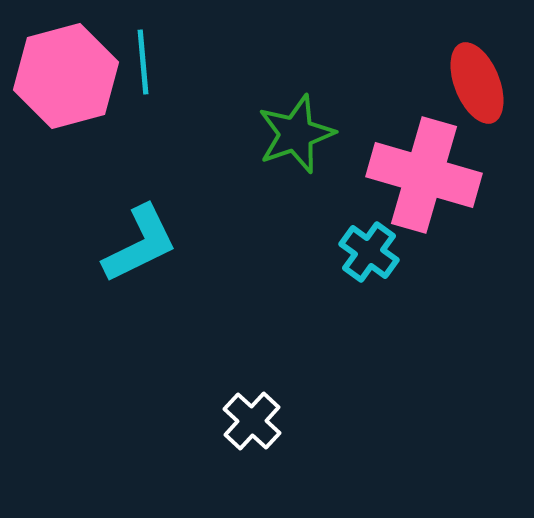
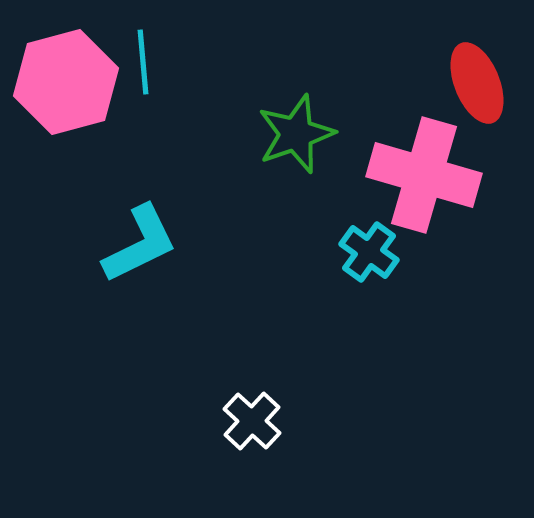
pink hexagon: moved 6 px down
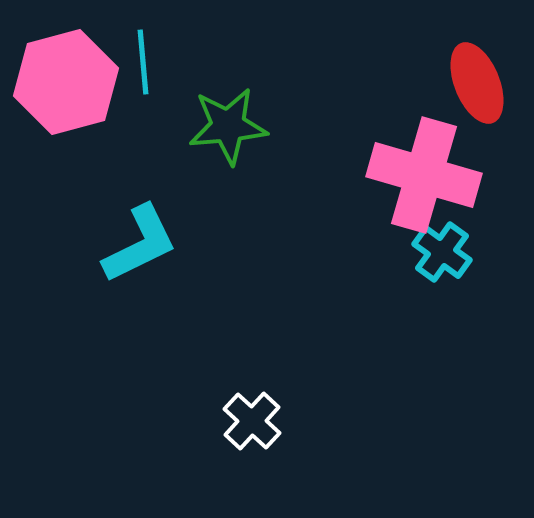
green star: moved 68 px left, 8 px up; rotated 14 degrees clockwise
cyan cross: moved 73 px right
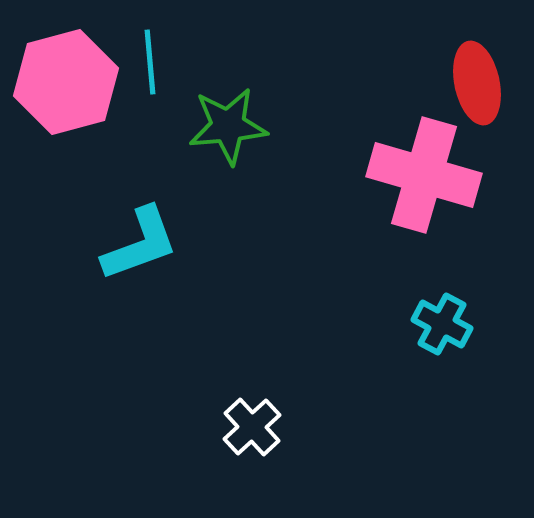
cyan line: moved 7 px right
red ellipse: rotated 10 degrees clockwise
cyan L-shape: rotated 6 degrees clockwise
cyan cross: moved 72 px down; rotated 8 degrees counterclockwise
white cross: moved 6 px down; rotated 4 degrees clockwise
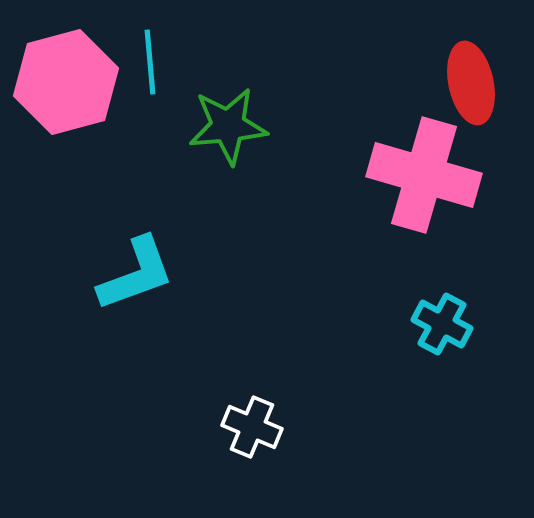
red ellipse: moved 6 px left
cyan L-shape: moved 4 px left, 30 px down
white cross: rotated 24 degrees counterclockwise
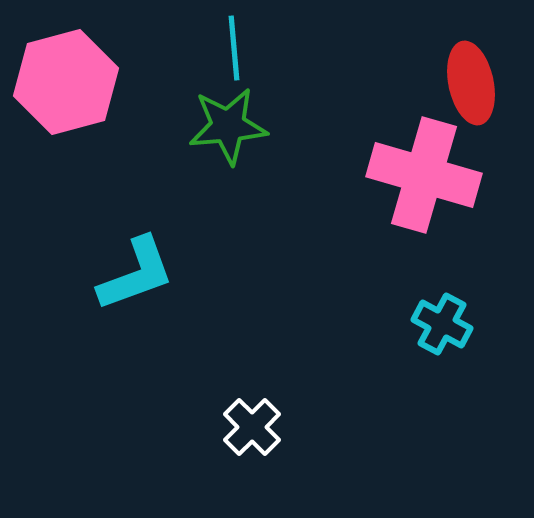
cyan line: moved 84 px right, 14 px up
white cross: rotated 22 degrees clockwise
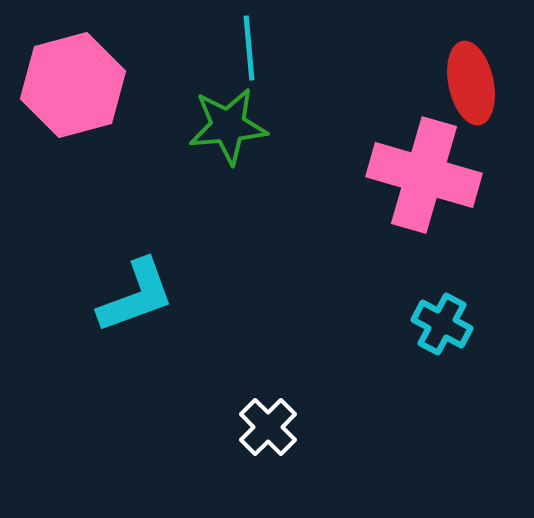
cyan line: moved 15 px right
pink hexagon: moved 7 px right, 3 px down
cyan L-shape: moved 22 px down
white cross: moved 16 px right
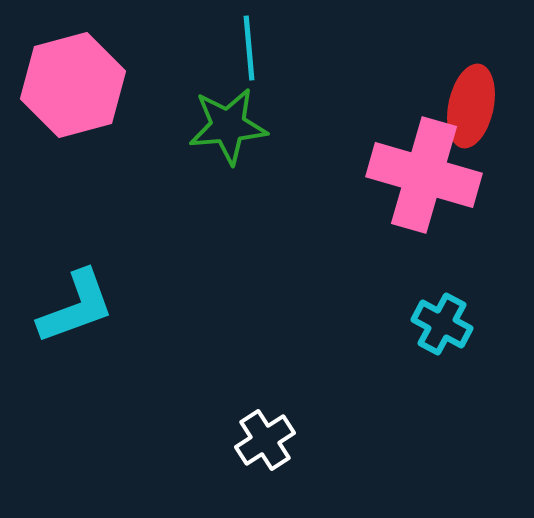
red ellipse: moved 23 px down; rotated 24 degrees clockwise
cyan L-shape: moved 60 px left, 11 px down
white cross: moved 3 px left, 13 px down; rotated 12 degrees clockwise
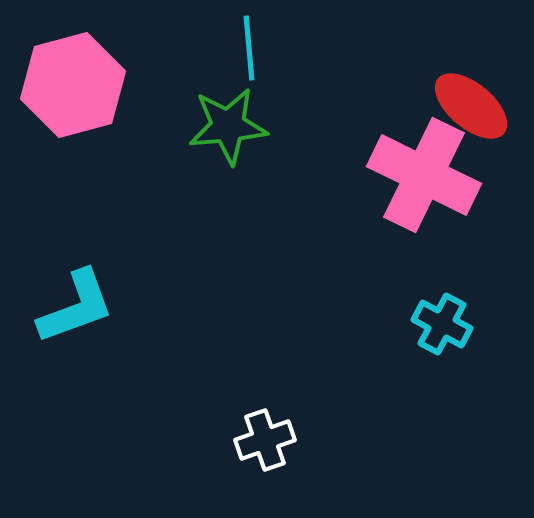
red ellipse: rotated 62 degrees counterclockwise
pink cross: rotated 10 degrees clockwise
white cross: rotated 14 degrees clockwise
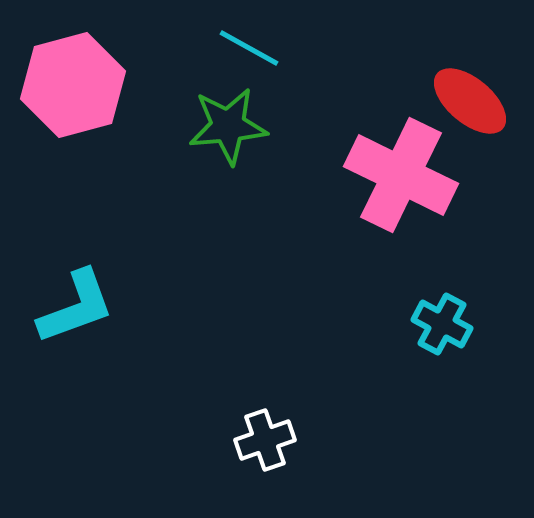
cyan line: rotated 56 degrees counterclockwise
red ellipse: moved 1 px left, 5 px up
pink cross: moved 23 px left
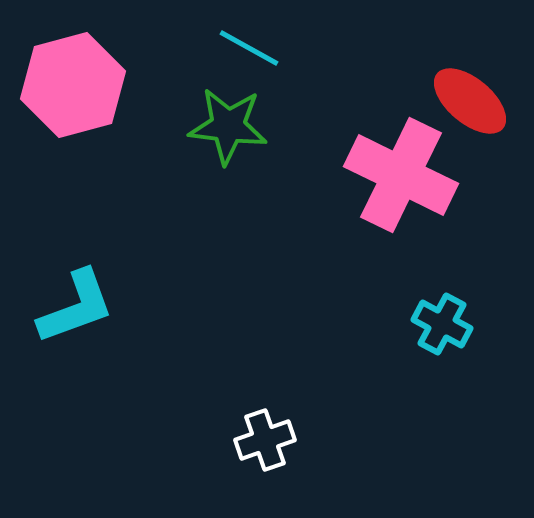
green star: rotated 12 degrees clockwise
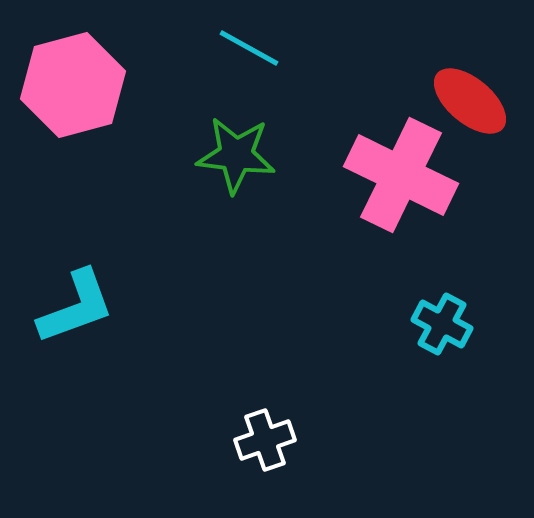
green star: moved 8 px right, 29 px down
